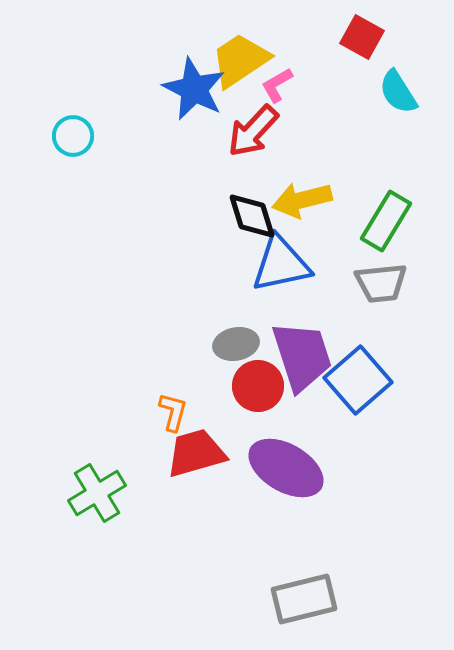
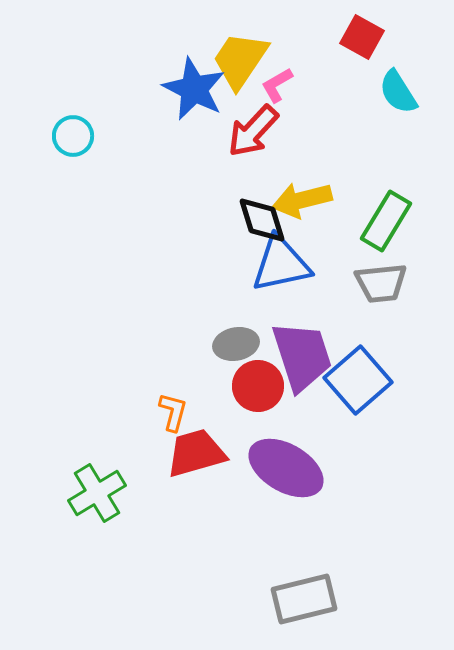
yellow trapezoid: rotated 22 degrees counterclockwise
black diamond: moved 10 px right, 4 px down
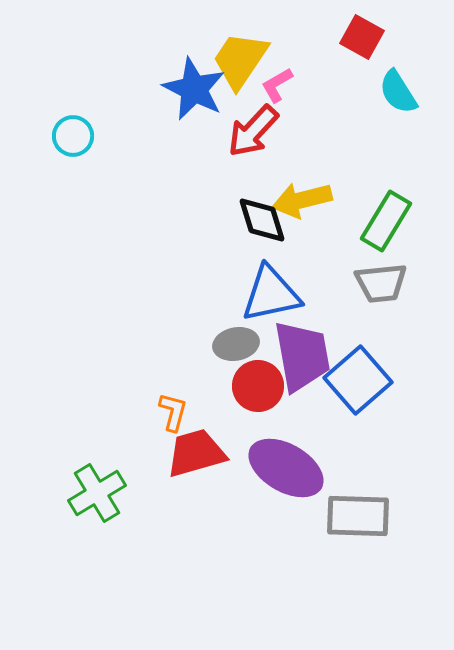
blue triangle: moved 10 px left, 30 px down
purple trapezoid: rotated 8 degrees clockwise
gray rectangle: moved 54 px right, 83 px up; rotated 16 degrees clockwise
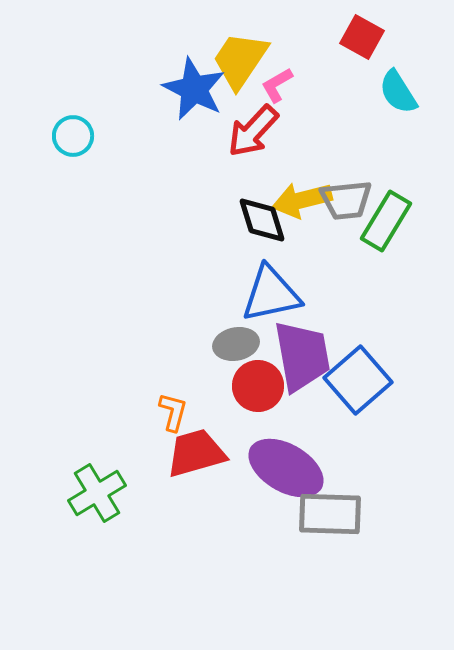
gray trapezoid: moved 35 px left, 83 px up
gray rectangle: moved 28 px left, 2 px up
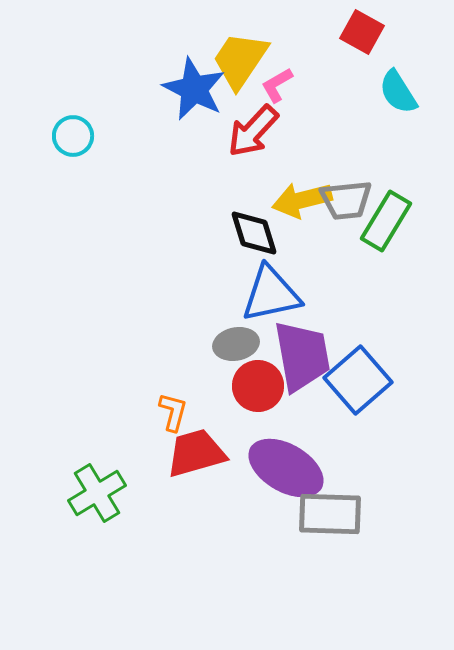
red square: moved 5 px up
black diamond: moved 8 px left, 13 px down
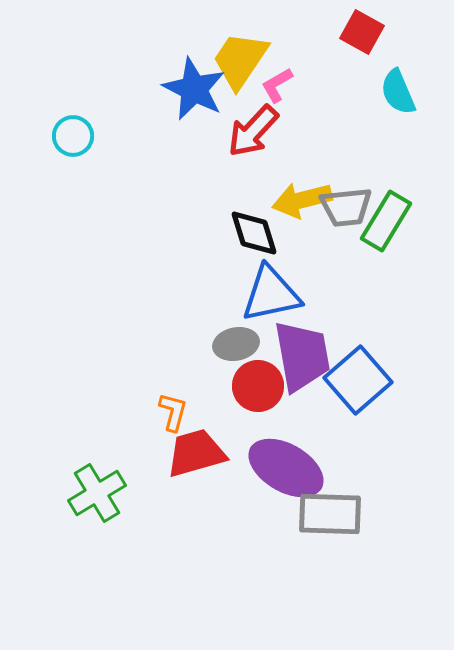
cyan semicircle: rotated 9 degrees clockwise
gray trapezoid: moved 7 px down
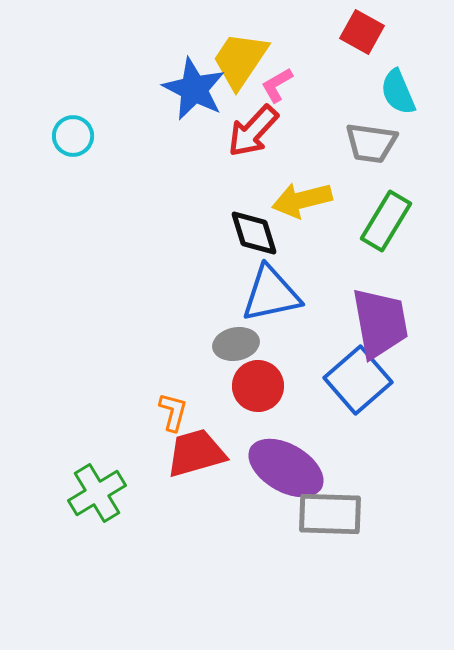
gray trapezoid: moved 25 px right, 64 px up; rotated 14 degrees clockwise
purple trapezoid: moved 78 px right, 33 px up
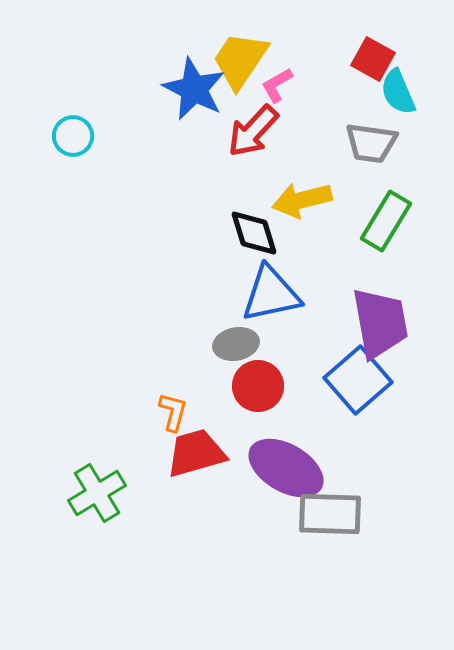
red square: moved 11 px right, 27 px down
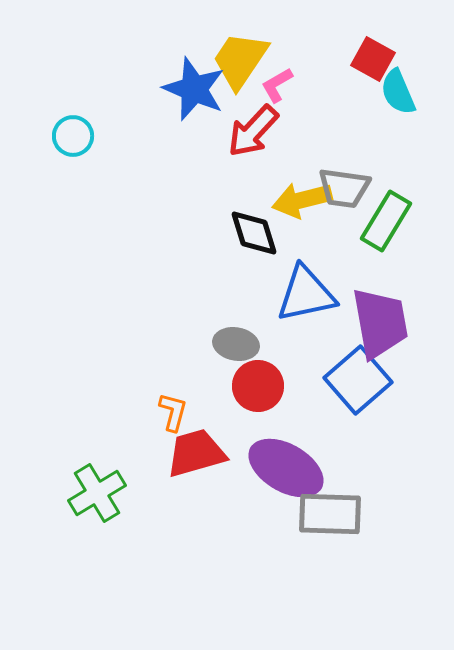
blue star: rotated 4 degrees counterclockwise
gray trapezoid: moved 27 px left, 45 px down
blue triangle: moved 35 px right
gray ellipse: rotated 21 degrees clockwise
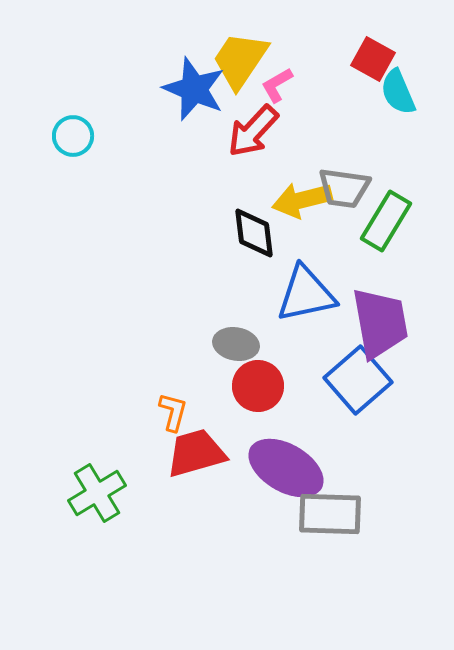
black diamond: rotated 10 degrees clockwise
